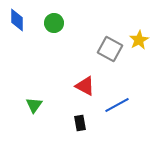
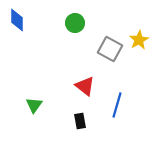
green circle: moved 21 px right
red triangle: rotated 10 degrees clockwise
blue line: rotated 45 degrees counterclockwise
black rectangle: moved 2 px up
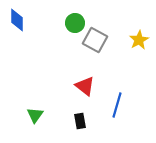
gray square: moved 15 px left, 9 px up
green triangle: moved 1 px right, 10 px down
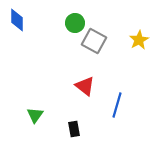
gray square: moved 1 px left, 1 px down
black rectangle: moved 6 px left, 8 px down
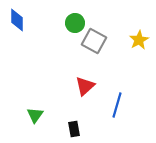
red triangle: rotated 40 degrees clockwise
